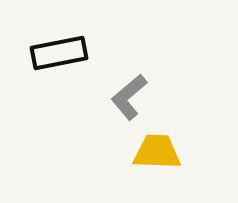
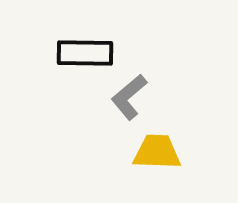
black rectangle: moved 26 px right; rotated 12 degrees clockwise
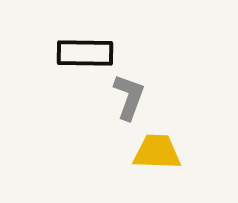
gray L-shape: rotated 150 degrees clockwise
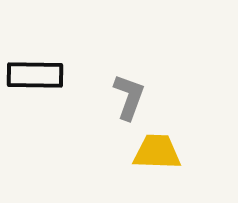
black rectangle: moved 50 px left, 22 px down
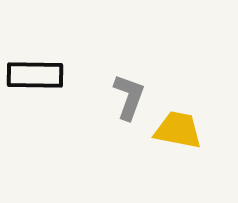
yellow trapezoid: moved 21 px right, 22 px up; rotated 9 degrees clockwise
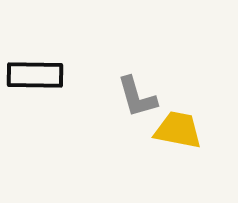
gray L-shape: moved 8 px right; rotated 144 degrees clockwise
